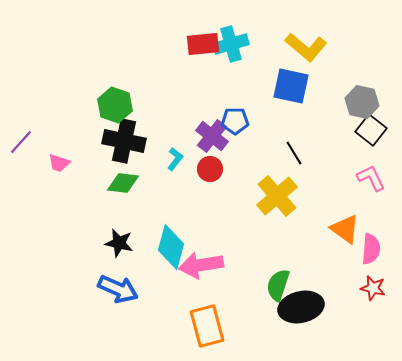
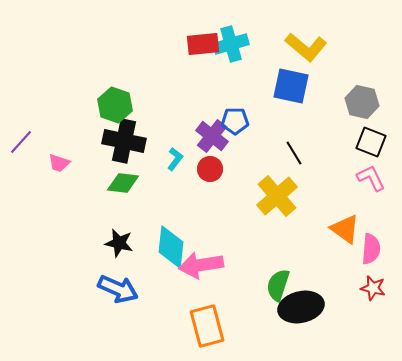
black square: moved 12 px down; rotated 16 degrees counterclockwise
cyan diamond: rotated 9 degrees counterclockwise
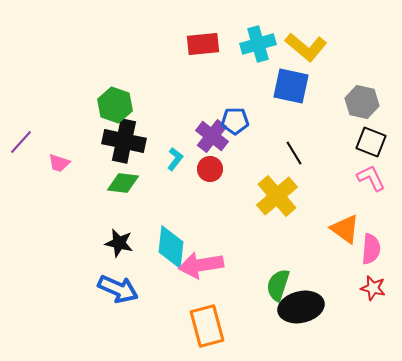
cyan cross: moved 27 px right
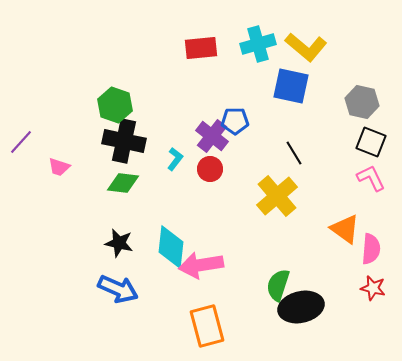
red rectangle: moved 2 px left, 4 px down
pink trapezoid: moved 4 px down
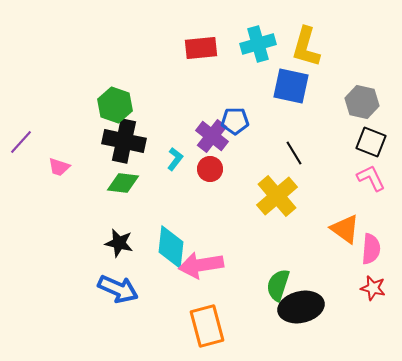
yellow L-shape: rotated 66 degrees clockwise
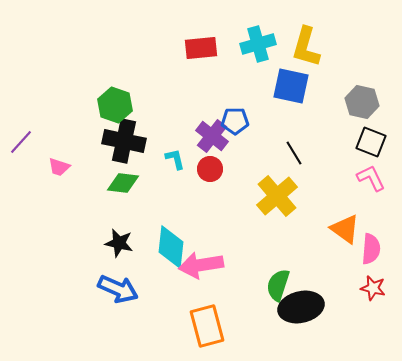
cyan L-shape: rotated 50 degrees counterclockwise
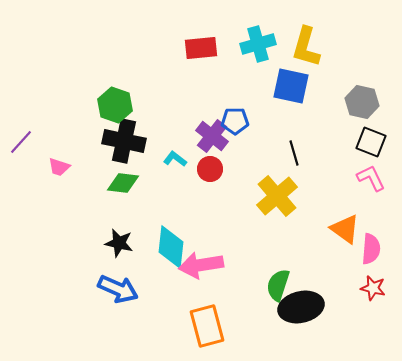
black line: rotated 15 degrees clockwise
cyan L-shape: rotated 40 degrees counterclockwise
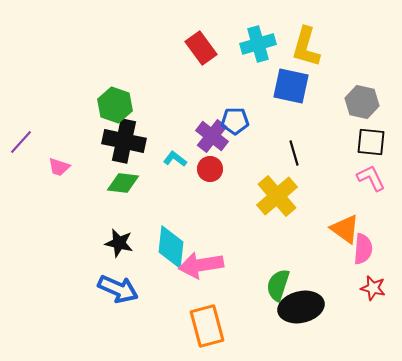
red rectangle: rotated 60 degrees clockwise
black square: rotated 16 degrees counterclockwise
pink semicircle: moved 8 px left
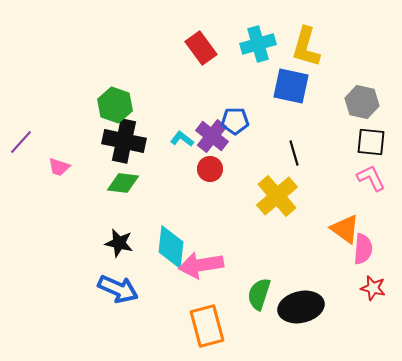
cyan L-shape: moved 7 px right, 20 px up
green semicircle: moved 19 px left, 9 px down
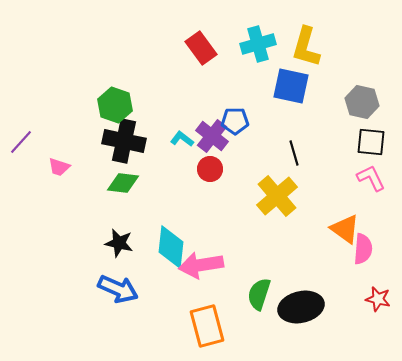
red star: moved 5 px right, 11 px down
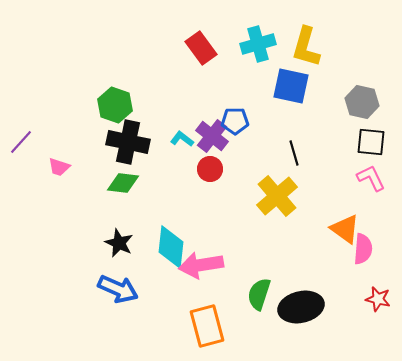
black cross: moved 4 px right, 1 px down
black star: rotated 12 degrees clockwise
